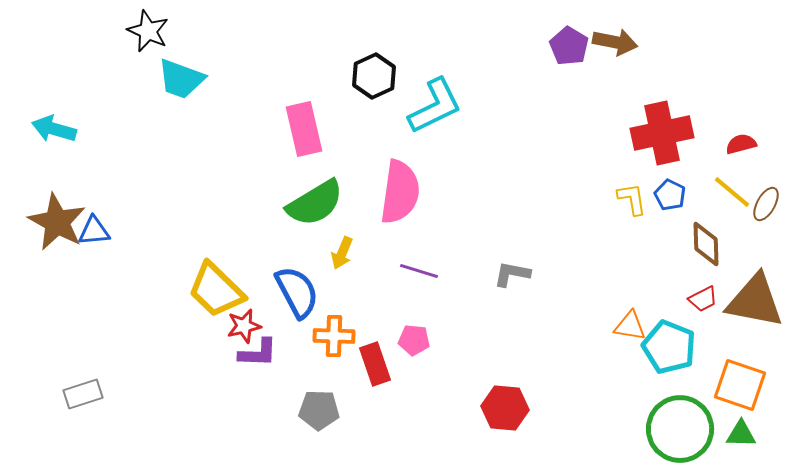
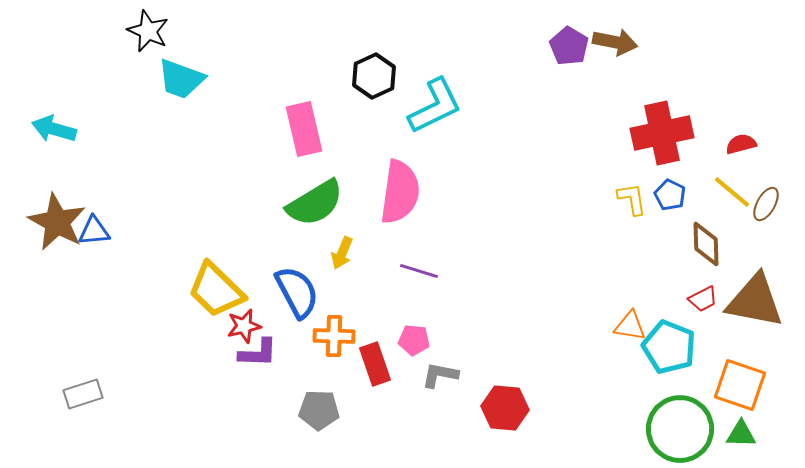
gray L-shape: moved 72 px left, 101 px down
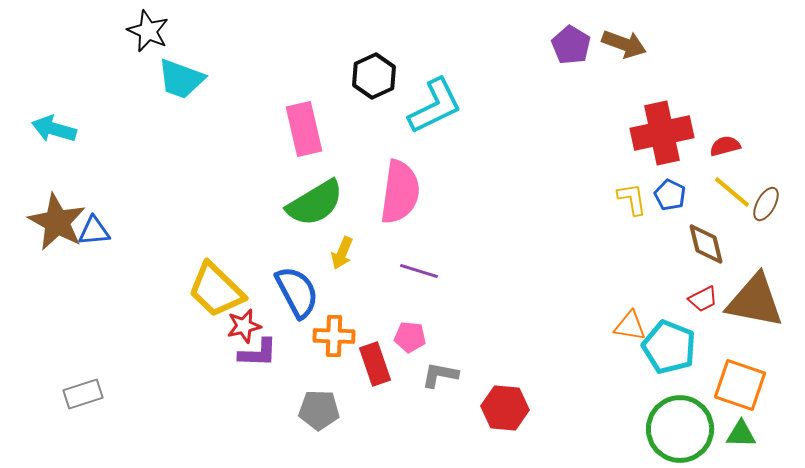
brown arrow: moved 9 px right, 2 px down; rotated 9 degrees clockwise
purple pentagon: moved 2 px right, 1 px up
red semicircle: moved 16 px left, 2 px down
brown diamond: rotated 12 degrees counterclockwise
pink pentagon: moved 4 px left, 3 px up
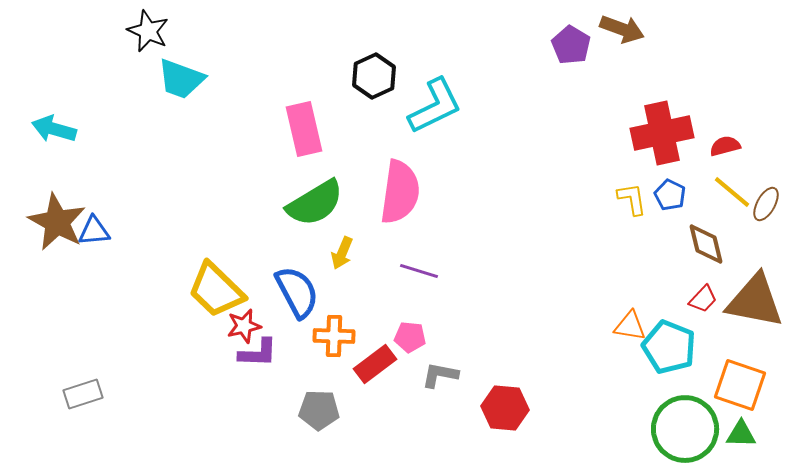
brown arrow: moved 2 px left, 15 px up
red trapezoid: rotated 20 degrees counterclockwise
red rectangle: rotated 72 degrees clockwise
green circle: moved 5 px right
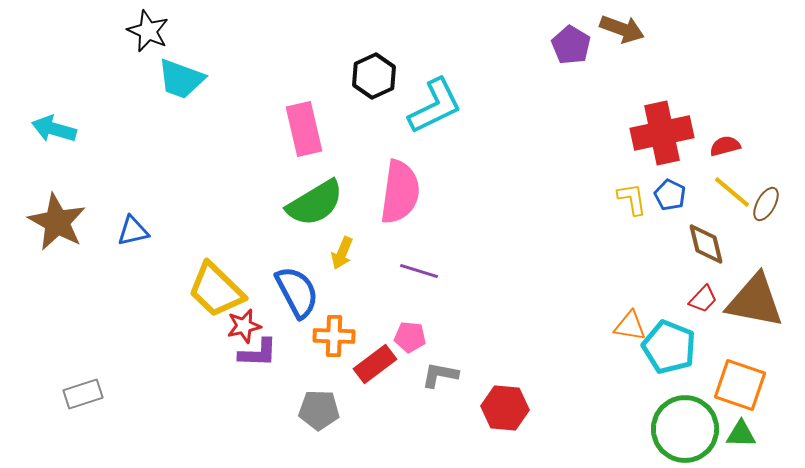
blue triangle: moved 39 px right; rotated 8 degrees counterclockwise
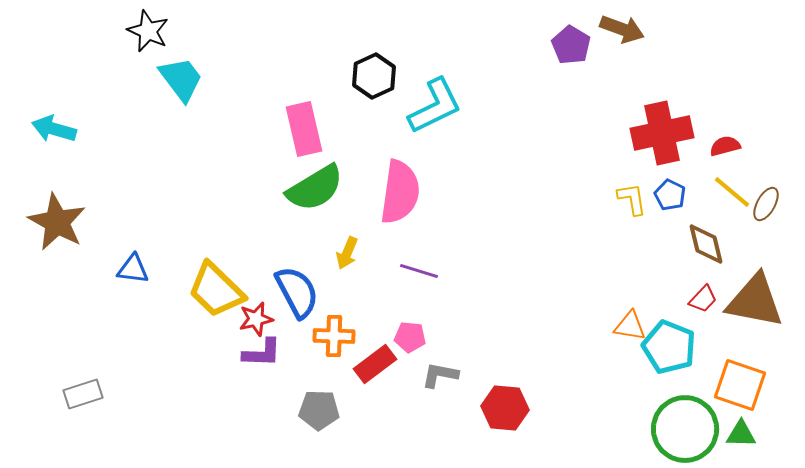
cyan trapezoid: rotated 147 degrees counterclockwise
green semicircle: moved 15 px up
blue triangle: moved 38 px down; rotated 20 degrees clockwise
yellow arrow: moved 5 px right
red star: moved 12 px right, 7 px up
purple L-shape: moved 4 px right
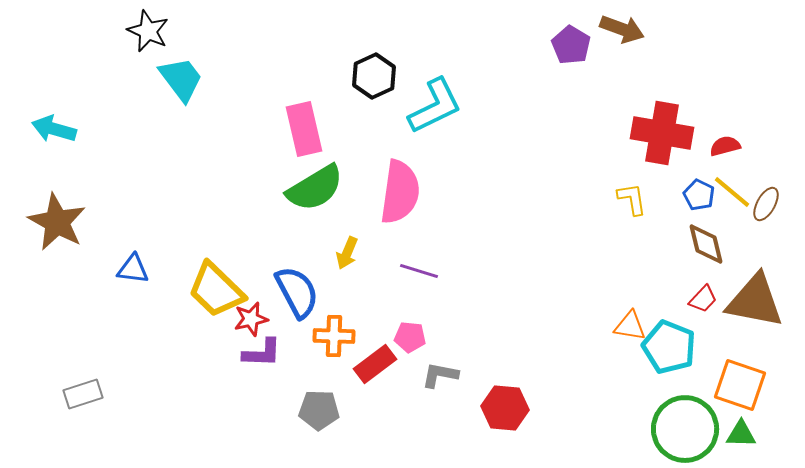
red cross: rotated 22 degrees clockwise
blue pentagon: moved 29 px right
red star: moved 5 px left
